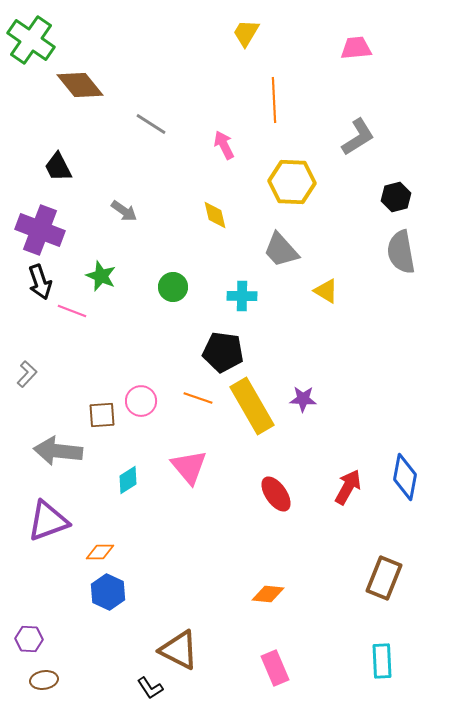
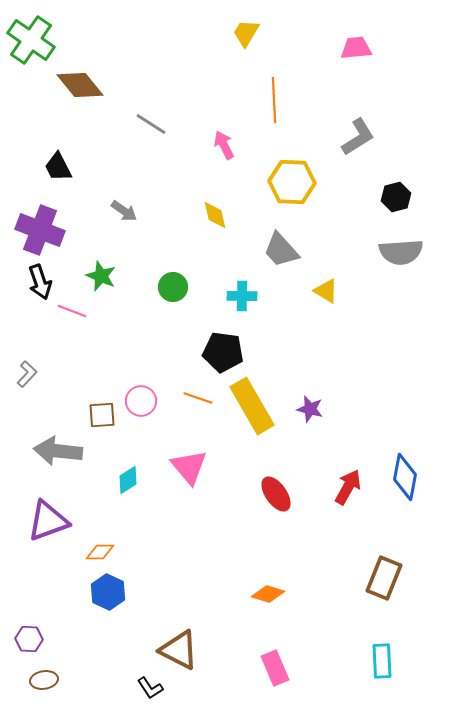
gray semicircle at (401, 252): rotated 84 degrees counterclockwise
purple star at (303, 399): moved 7 px right, 10 px down; rotated 12 degrees clockwise
orange diamond at (268, 594): rotated 12 degrees clockwise
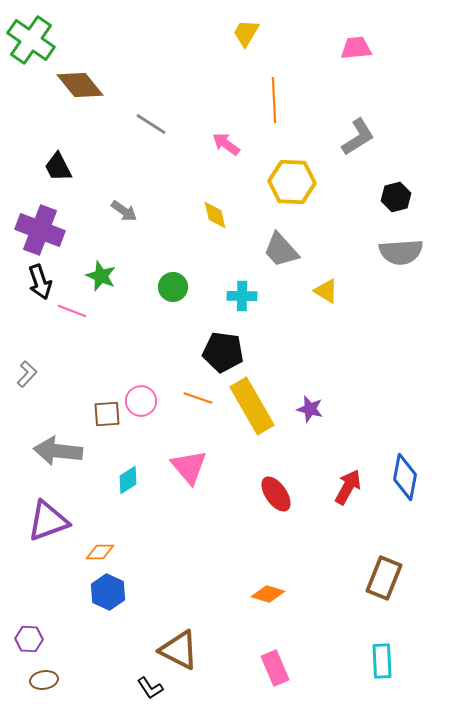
pink arrow at (224, 145): moved 2 px right, 1 px up; rotated 28 degrees counterclockwise
brown square at (102, 415): moved 5 px right, 1 px up
